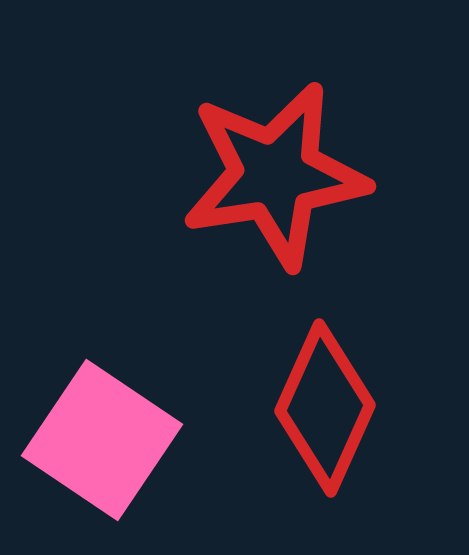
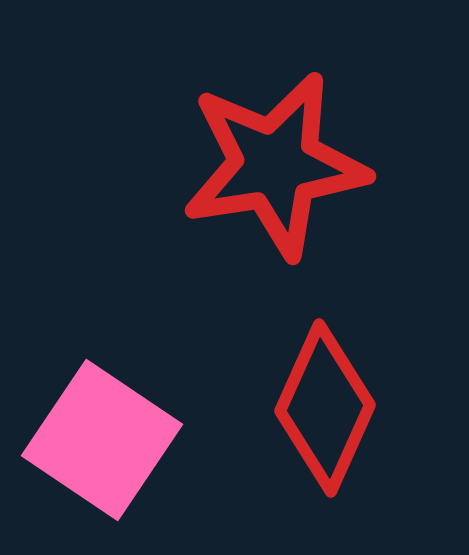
red star: moved 10 px up
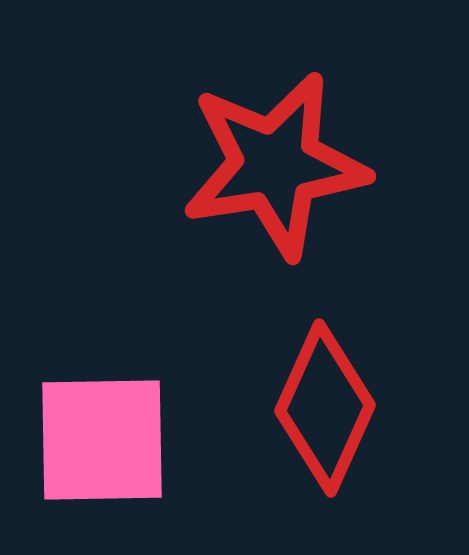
pink square: rotated 35 degrees counterclockwise
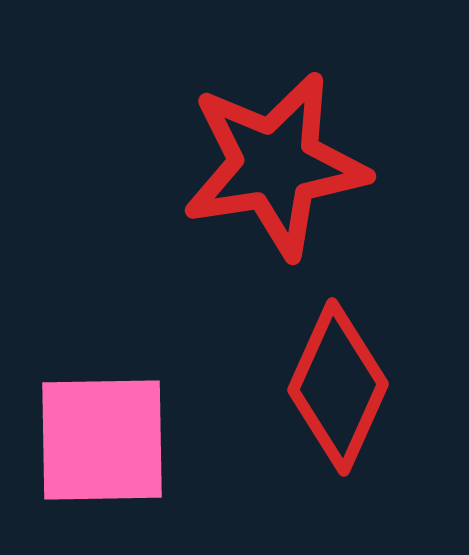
red diamond: moved 13 px right, 21 px up
